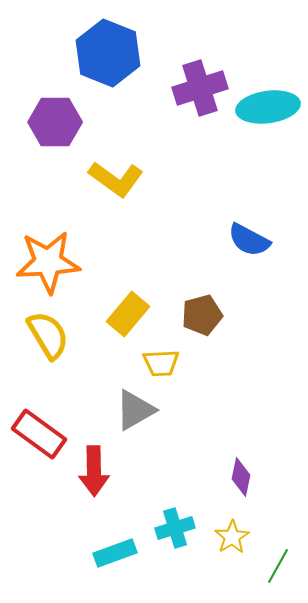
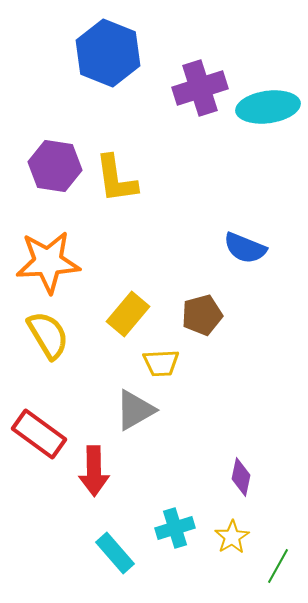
purple hexagon: moved 44 px down; rotated 9 degrees clockwise
yellow L-shape: rotated 46 degrees clockwise
blue semicircle: moved 4 px left, 8 px down; rotated 6 degrees counterclockwise
cyan rectangle: rotated 69 degrees clockwise
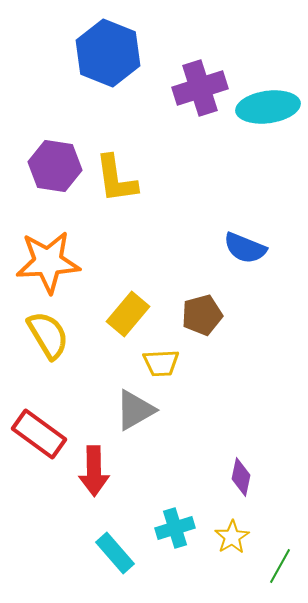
green line: moved 2 px right
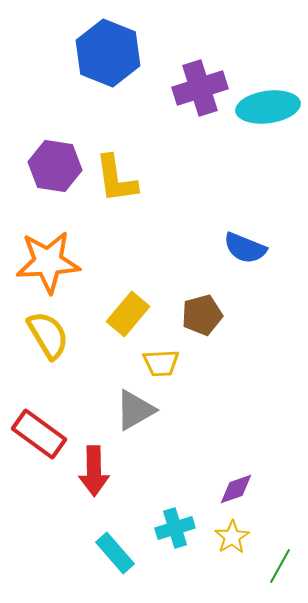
purple diamond: moved 5 px left, 12 px down; rotated 60 degrees clockwise
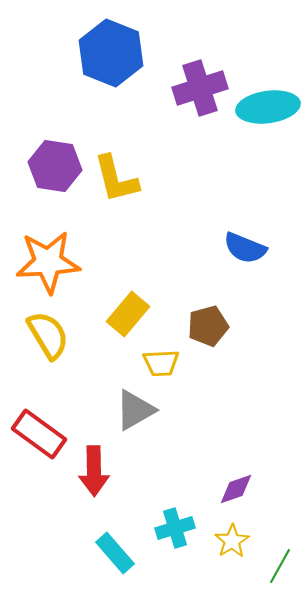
blue hexagon: moved 3 px right
yellow L-shape: rotated 6 degrees counterclockwise
brown pentagon: moved 6 px right, 11 px down
yellow star: moved 4 px down
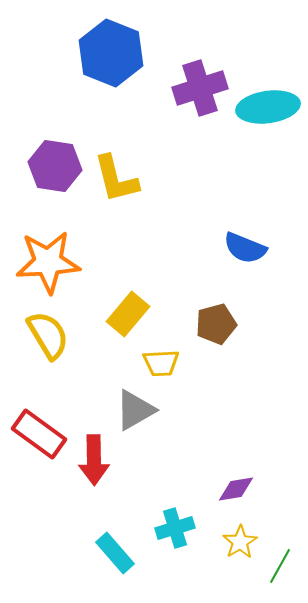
brown pentagon: moved 8 px right, 2 px up
red arrow: moved 11 px up
purple diamond: rotated 9 degrees clockwise
yellow star: moved 8 px right, 1 px down
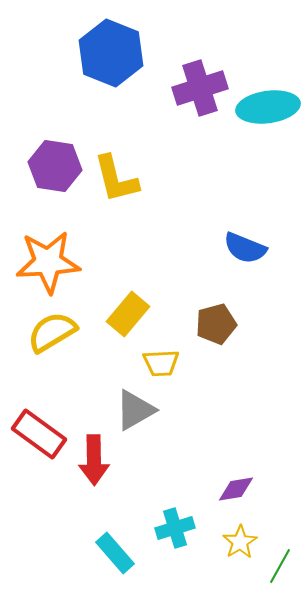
yellow semicircle: moved 4 px right, 3 px up; rotated 90 degrees counterclockwise
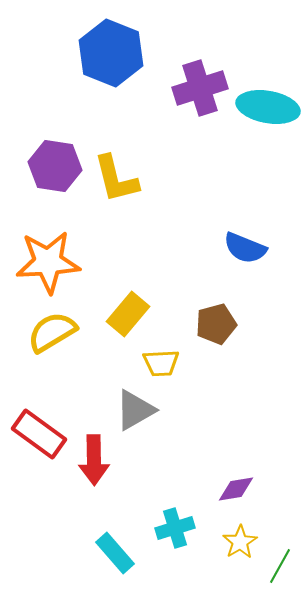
cyan ellipse: rotated 18 degrees clockwise
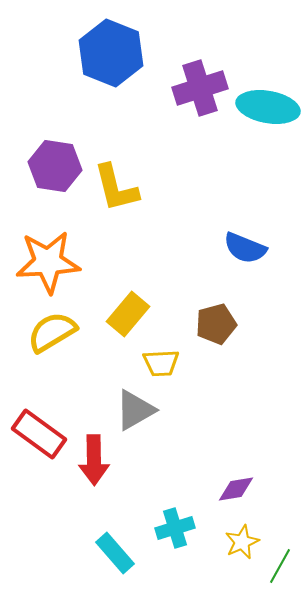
yellow L-shape: moved 9 px down
yellow star: moved 2 px right; rotated 8 degrees clockwise
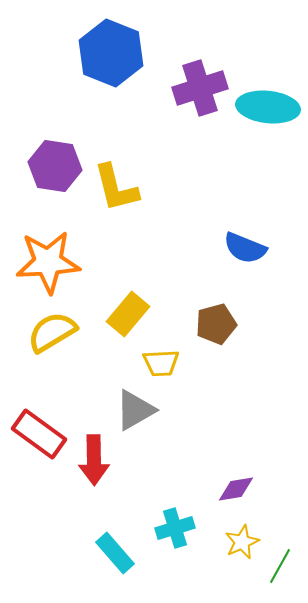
cyan ellipse: rotated 4 degrees counterclockwise
